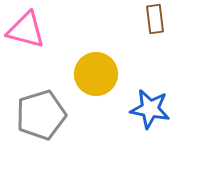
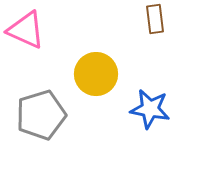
pink triangle: rotated 9 degrees clockwise
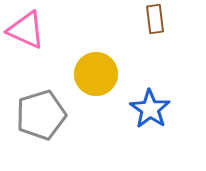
blue star: rotated 24 degrees clockwise
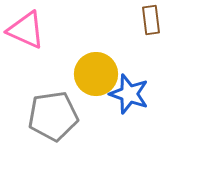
brown rectangle: moved 4 px left, 1 px down
blue star: moved 21 px left, 15 px up; rotated 15 degrees counterclockwise
gray pentagon: moved 12 px right, 1 px down; rotated 9 degrees clockwise
